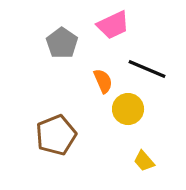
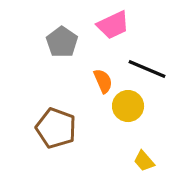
gray pentagon: moved 1 px up
yellow circle: moved 3 px up
brown pentagon: moved 7 px up; rotated 30 degrees counterclockwise
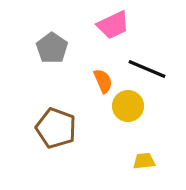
gray pentagon: moved 10 px left, 6 px down
yellow trapezoid: rotated 125 degrees clockwise
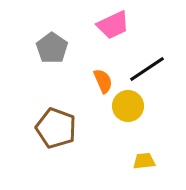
black line: rotated 57 degrees counterclockwise
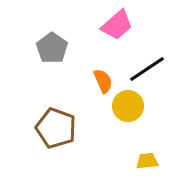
pink trapezoid: moved 4 px right; rotated 16 degrees counterclockwise
yellow trapezoid: moved 3 px right
